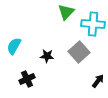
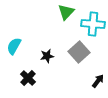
black star: rotated 16 degrees counterclockwise
black cross: moved 1 px right, 1 px up; rotated 21 degrees counterclockwise
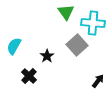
green triangle: rotated 18 degrees counterclockwise
cyan cross: moved 1 px up
gray square: moved 2 px left, 7 px up
black star: rotated 24 degrees counterclockwise
black cross: moved 1 px right, 2 px up
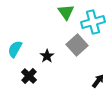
cyan cross: moved 1 px up; rotated 20 degrees counterclockwise
cyan semicircle: moved 1 px right, 3 px down
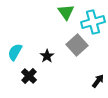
cyan semicircle: moved 3 px down
